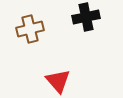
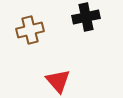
brown cross: moved 1 px down
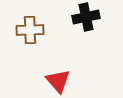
brown cross: rotated 12 degrees clockwise
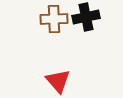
brown cross: moved 24 px right, 11 px up
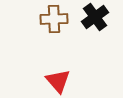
black cross: moved 9 px right; rotated 24 degrees counterclockwise
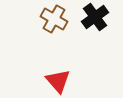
brown cross: rotated 32 degrees clockwise
